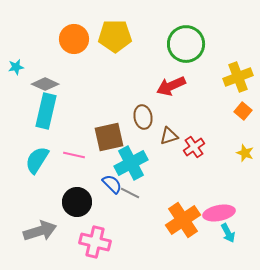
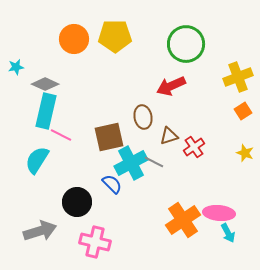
orange square: rotated 18 degrees clockwise
pink line: moved 13 px left, 20 px up; rotated 15 degrees clockwise
gray line: moved 24 px right, 31 px up
pink ellipse: rotated 16 degrees clockwise
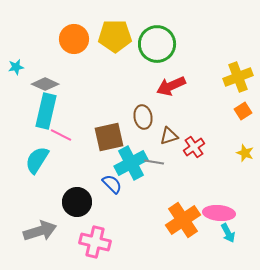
green circle: moved 29 px left
gray line: rotated 18 degrees counterclockwise
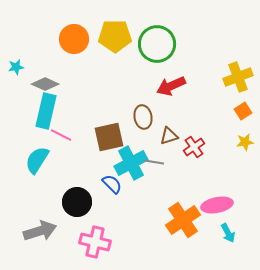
yellow star: moved 11 px up; rotated 30 degrees counterclockwise
pink ellipse: moved 2 px left, 8 px up; rotated 16 degrees counterclockwise
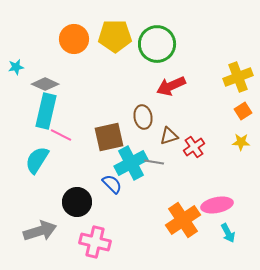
yellow star: moved 4 px left; rotated 12 degrees clockwise
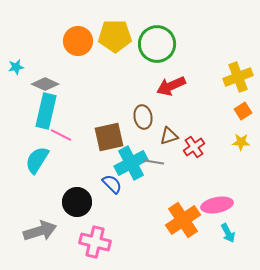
orange circle: moved 4 px right, 2 px down
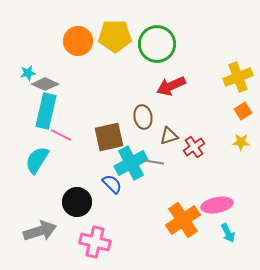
cyan star: moved 12 px right, 6 px down
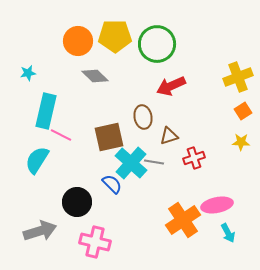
gray diamond: moved 50 px right, 8 px up; rotated 20 degrees clockwise
red cross: moved 11 px down; rotated 15 degrees clockwise
cyan cross: rotated 20 degrees counterclockwise
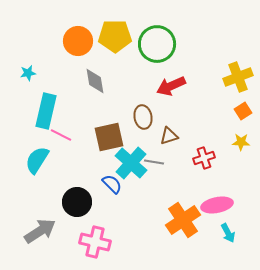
gray diamond: moved 5 px down; rotated 36 degrees clockwise
red cross: moved 10 px right
gray arrow: rotated 16 degrees counterclockwise
